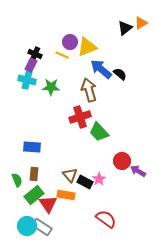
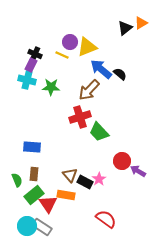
brown arrow: rotated 120 degrees counterclockwise
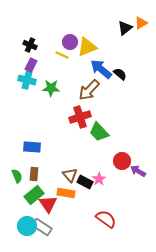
black cross: moved 5 px left, 9 px up
green star: moved 1 px down
green semicircle: moved 4 px up
orange rectangle: moved 2 px up
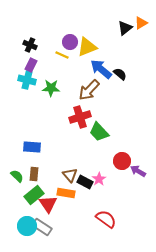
green semicircle: rotated 24 degrees counterclockwise
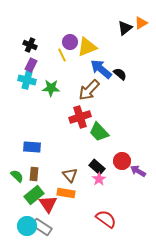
yellow line: rotated 40 degrees clockwise
black rectangle: moved 12 px right, 15 px up; rotated 14 degrees clockwise
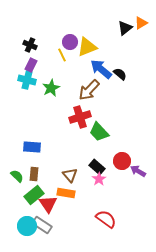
green star: rotated 30 degrees counterclockwise
gray rectangle: moved 2 px up
